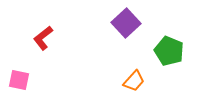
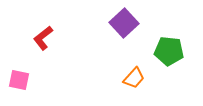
purple square: moved 2 px left
green pentagon: rotated 16 degrees counterclockwise
orange trapezoid: moved 3 px up
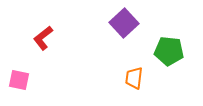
orange trapezoid: rotated 145 degrees clockwise
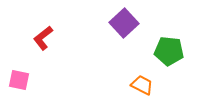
orange trapezoid: moved 8 px right, 7 px down; rotated 110 degrees clockwise
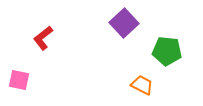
green pentagon: moved 2 px left
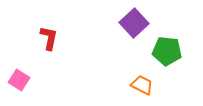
purple square: moved 10 px right
red L-shape: moved 6 px right; rotated 140 degrees clockwise
pink square: rotated 20 degrees clockwise
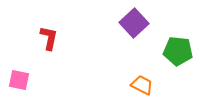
green pentagon: moved 11 px right
pink square: rotated 20 degrees counterclockwise
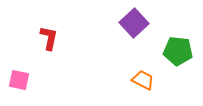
orange trapezoid: moved 1 px right, 5 px up
